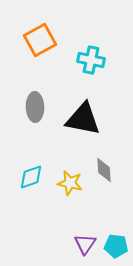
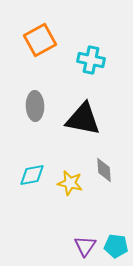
gray ellipse: moved 1 px up
cyan diamond: moved 1 px right, 2 px up; rotated 8 degrees clockwise
purple triangle: moved 2 px down
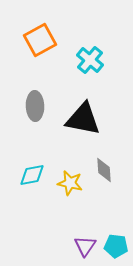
cyan cross: moved 1 px left; rotated 28 degrees clockwise
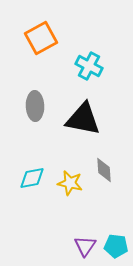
orange square: moved 1 px right, 2 px up
cyan cross: moved 1 px left, 6 px down; rotated 12 degrees counterclockwise
cyan diamond: moved 3 px down
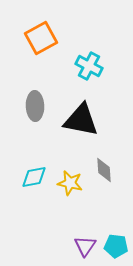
black triangle: moved 2 px left, 1 px down
cyan diamond: moved 2 px right, 1 px up
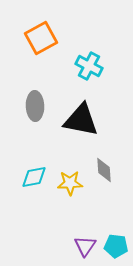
yellow star: rotated 15 degrees counterclockwise
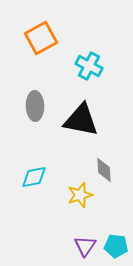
yellow star: moved 10 px right, 12 px down; rotated 15 degrees counterclockwise
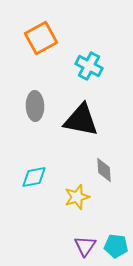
yellow star: moved 3 px left, 2 px down
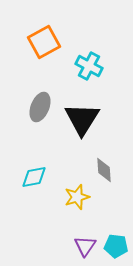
orange square: moved 3 px right, 4 px down
gray ellipse: moved 5 px right, 1 px down; rotated 24 degrees clockwise
black triangle: moved 1 px right, 1 px up; rotated 51 degrees clockwise
